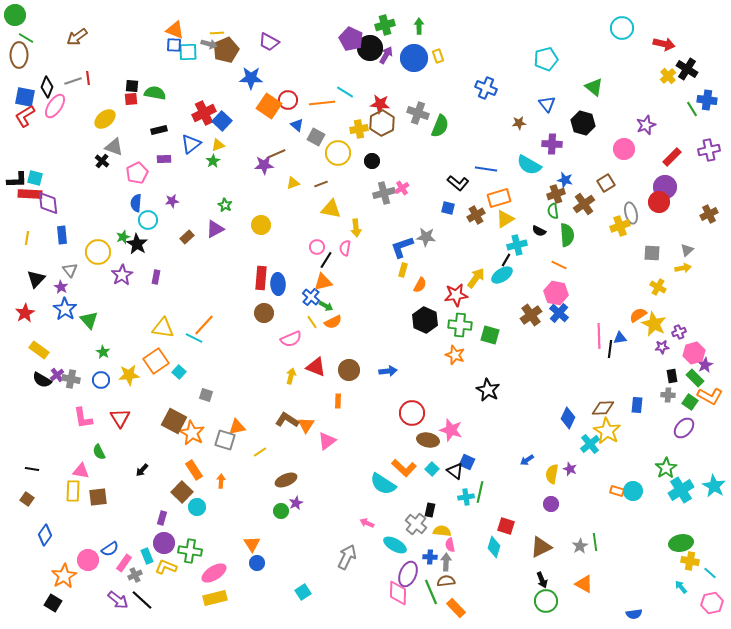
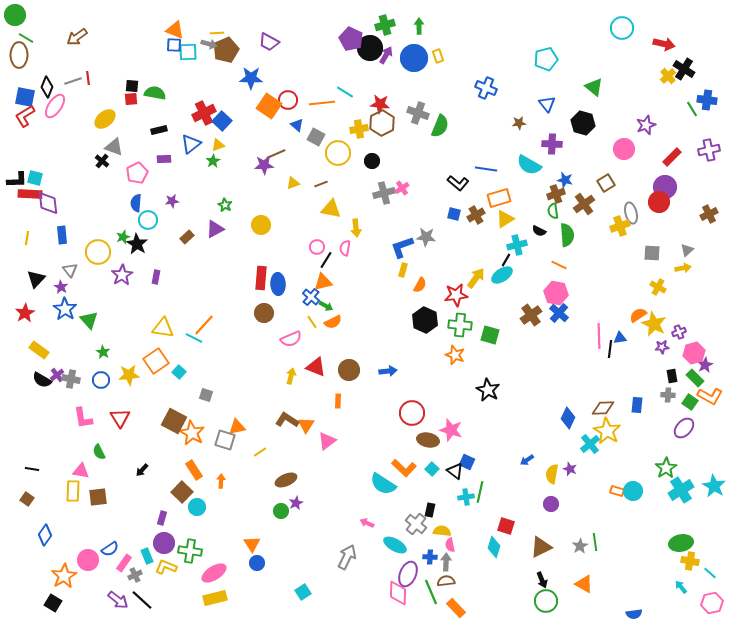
black cross at (687, 69): moved 3 px left
blue square at (448, 208): moved 6 px right, 6 px down
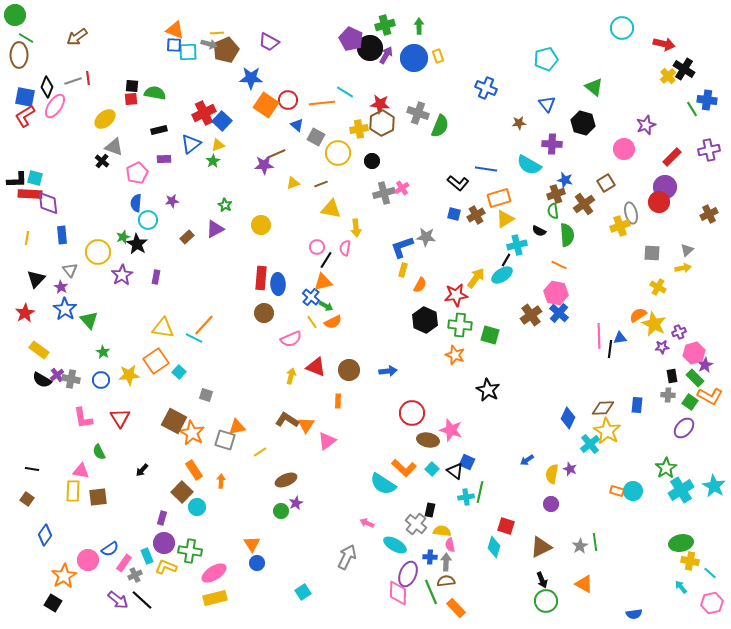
orange square at (269, 106): moved 3 px left, 1 px up
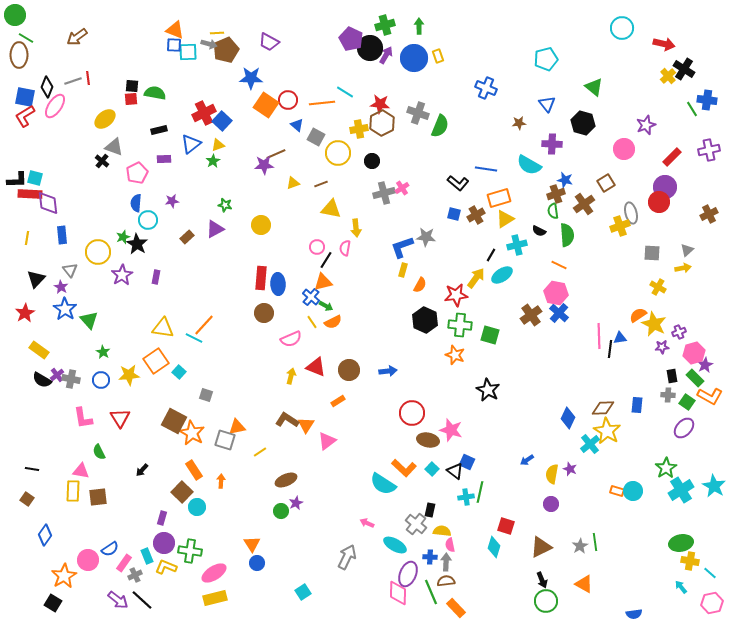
green star at (225, 205): rotated 16 degrees counterclockwise
black line at (506, 260): moved 15 px left, 5 px up
orange rectangle at (338, 401): rotated 56 degrees clockwise
green square at (690, 402): moved 3 px left
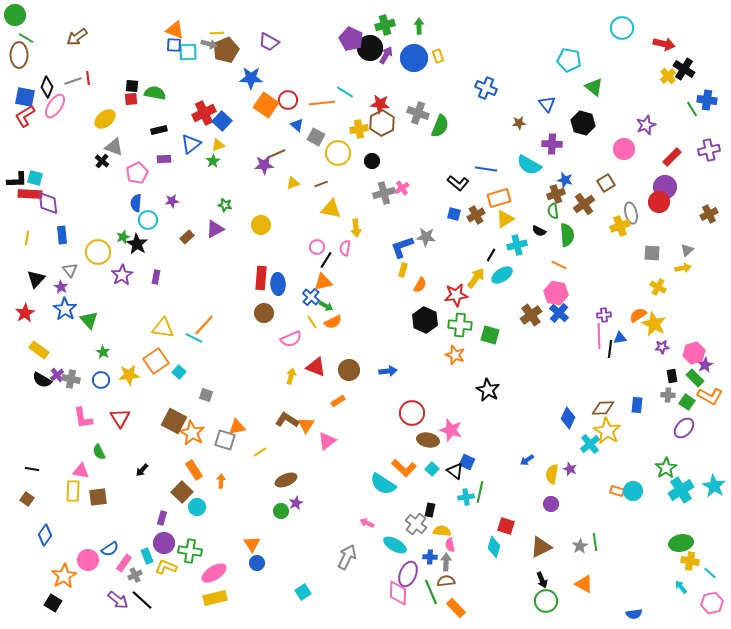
cyan pentagon at (546, 59): moved 23 px right, 1 px down; rotated 25 degrees clockwise
purple cross at (679, 332): moved 75 px left, 17 px up; rotated 16 degrees clockwise
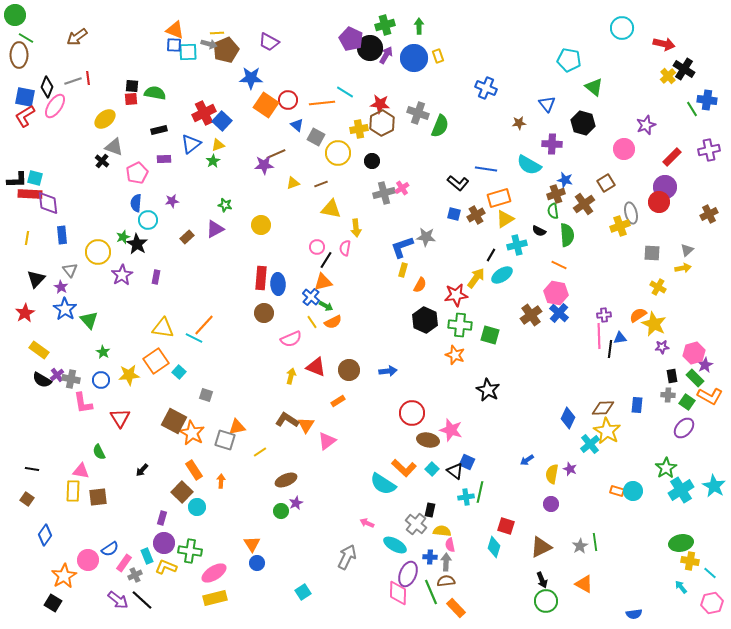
pink L-shape at (83, 418): moved 15 px up
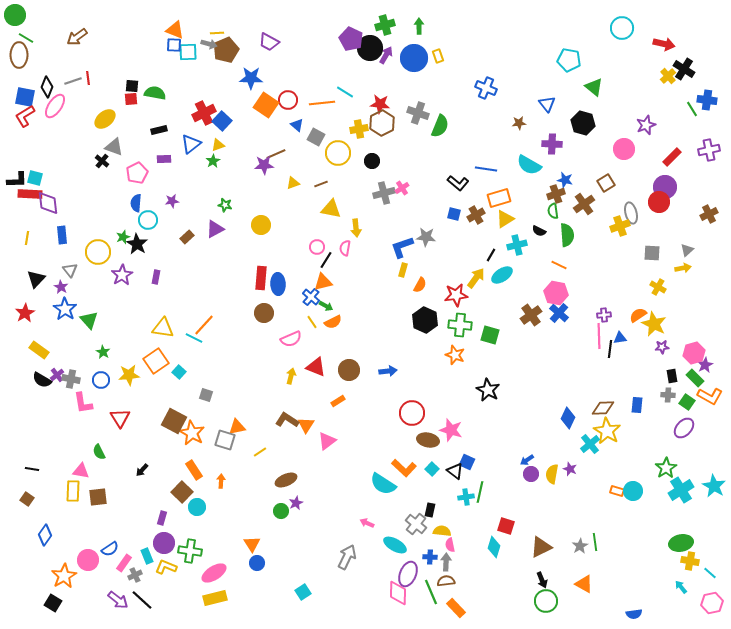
purple circle at (551, 504): moved 20 px left, 30 px up
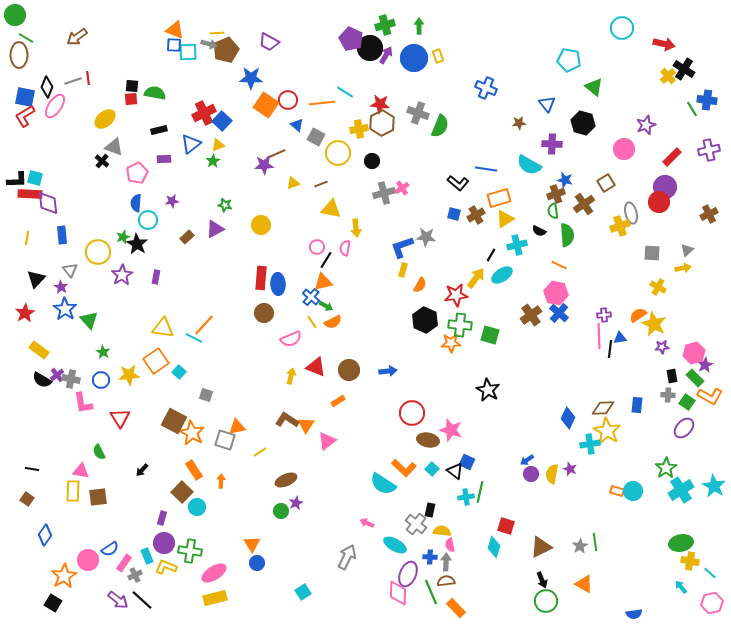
orange star at (455, 355): moved 4 px left, 12 px up; rotated 24 degrees counterclockwise
cyan cross at (590, 444): rotated 30 degrees clockwise
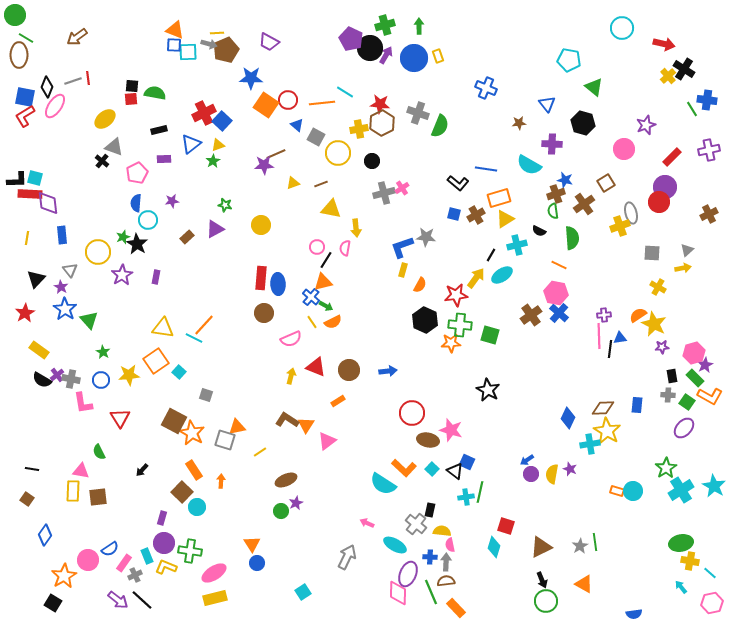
green semicircle at (567, 235): moved 5 px right, 3 px down
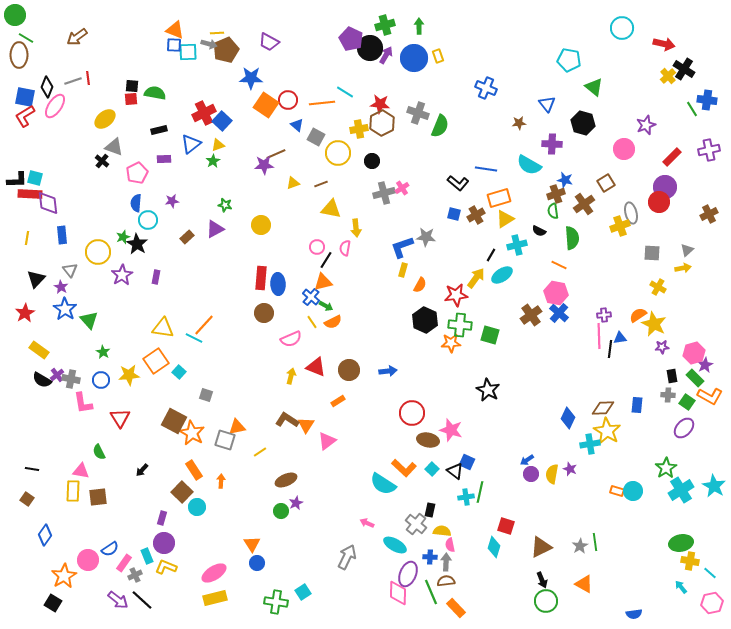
green cross at (190, 551): moved 86 px right, 51 px down
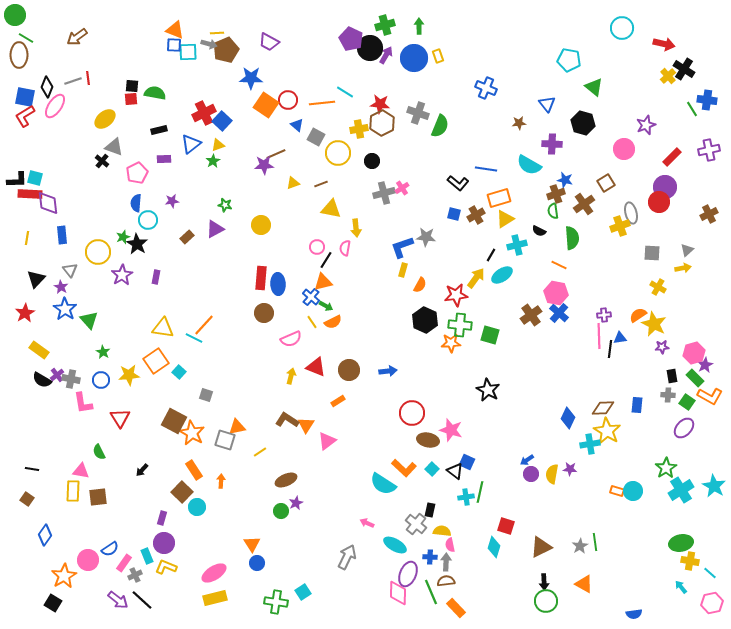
purple star at (570, 469): rotated 16 degrees counterclockwise
black arrow at (542, 580): moved 2 px right, 2 px down; rotated 21 degrees clockwise
